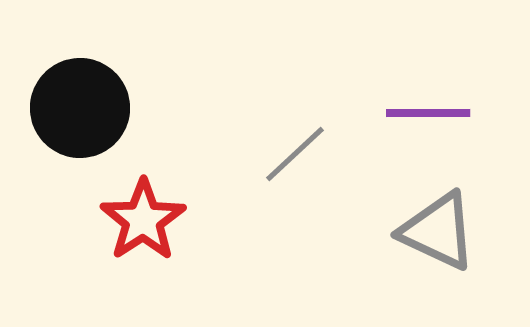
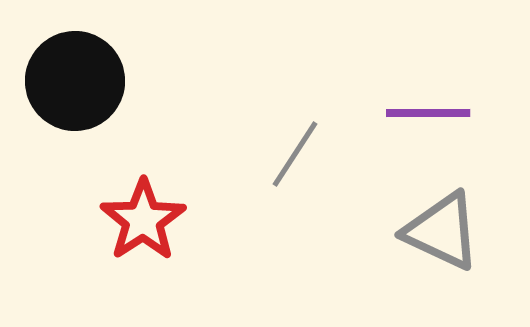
black circle: moved 5 px left, 27 px up
gray line: rotated 14 degrees counterclockwise
gray triangle: moved 4 px right
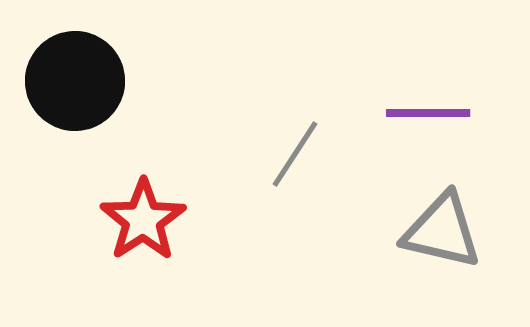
gray triangle: rotated 12 degrees counterclockwise
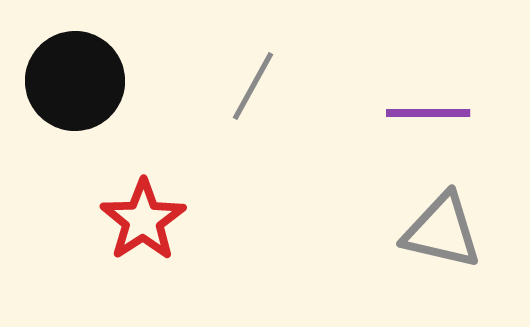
gray line: moved 42 px left, 68 px up; rotated 4 degrees counterclockwise
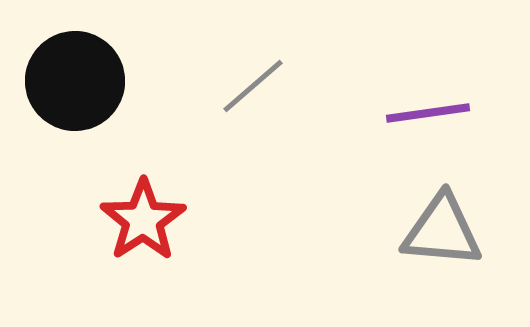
gray line: rotated 20 degrees clockwise
purple line: rotated 8 degrees counterclockwise
gray triangle: rotated 8 degrees counterclockwise
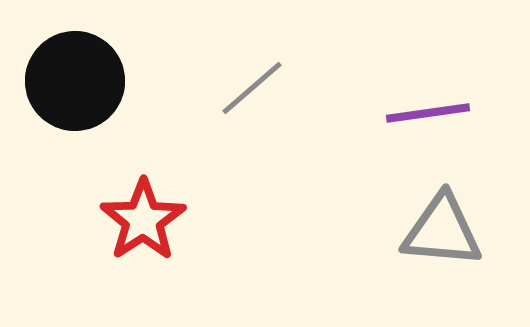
gray line: moved 1 px left, 2 px down
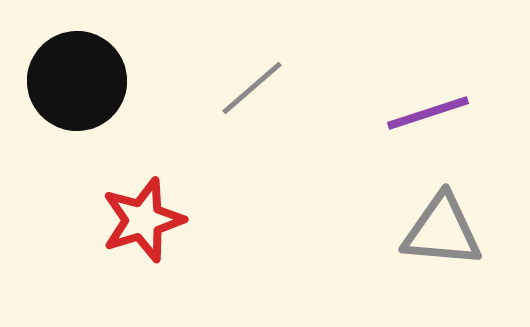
black circle: moved 2 px right
purple line: rotated 10 degrees counterclockwise
red star: rotated 16 degrees clockwise
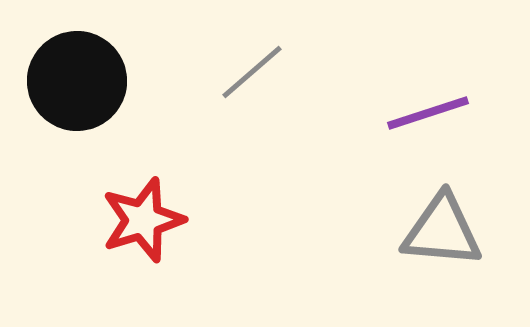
gray line: moved 16 px up
